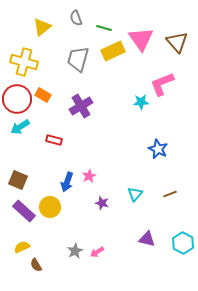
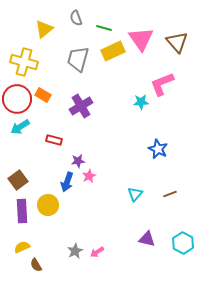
yellow triangle: moved 2 px right, 2 px down
brown square: rotated 30 degrees clockwise
purple star: moved 24 px left, 42 px up; rotated 24 degrees counterclockwise
yellow circle: moved 2 px left, 2 px up
purple rectangle: moved 2 px left; rotated 45 degrees clockwise
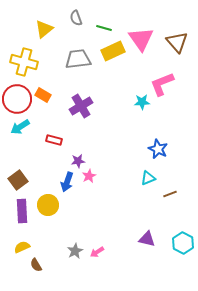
gray trapezoid: rotated 68 degrees clockwise
cyan star: moved 1 px right
cyan triangle: moved 13 px right, 16 px up; rotated 28 degrees clockwise
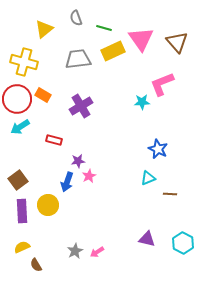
brown line: rotated 24 degrees clockwise
